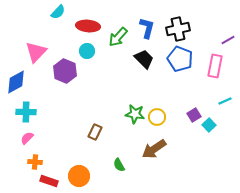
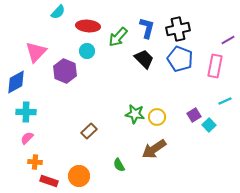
brown rectangle: moved 6 px left, 1 px up; rotated 21 degrees clockwise
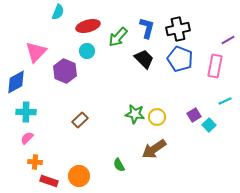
cyan semicircle: rotated 21 degrees counterclockwise
red ellipse: rotated 20 degrees counterclockwise
brown rectangle: moved 9 px left, 11 px up
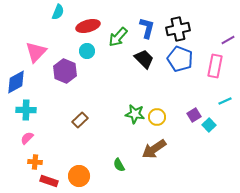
cyan cross: moved 2 px up
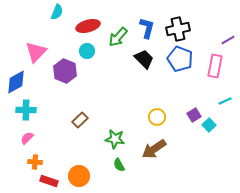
cyan semicircle: moved 1 px left
green star: moved 20 px left, 25 px down
